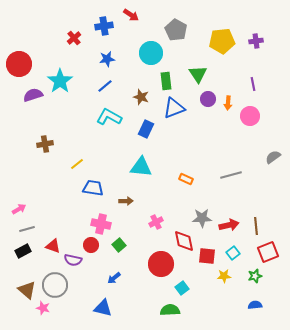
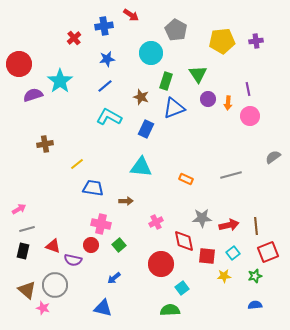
green rectangle at (166, 81): rotated 24 degrees clockwise
purple line at (253, 84): moved 5 px left, 5 px down
black rectangle at (23, 251): rotated 49 degrees counterclockwise
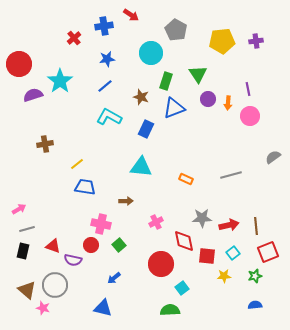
blue trapezoid at (93, 188): moved 8 px left, 1 px up
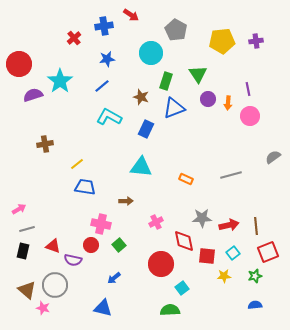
blue line at (105, 86): moved 3 px left
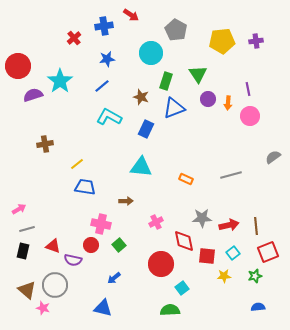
red circle at (19, 64): moved 1 px left, 2 px down
blue semicircle at (255, 305): moved 3 px right, 2 px down
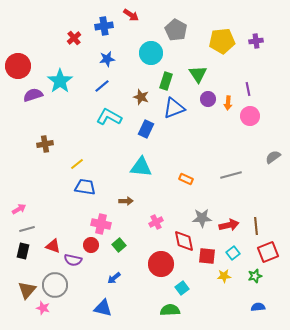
brown triangle at (27, 290): rotated 30 degrees clockwise
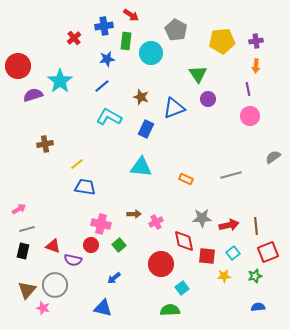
green rectangle at (166, 81): moved 40 px left, 40 px up; rotated 12 degrees counterclockwise
orange arrow at (228, 103): moved 28 px right, 37 px up
brown arrow at (126, 201): moved 8 px right, 13 px down
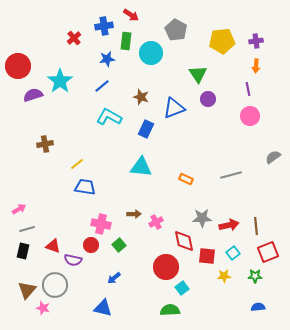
red circle at (161, 264): moved 5 px right, 3 px down
green star at (255, 276): rotated 16 degrees clockwise
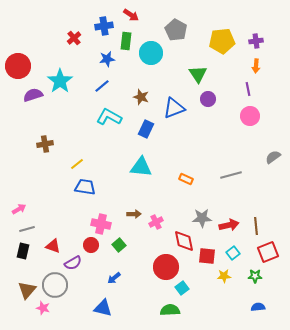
purple semicircle at (73, 260): moved 3 px down; rotated 42 degrees counterclockwise
